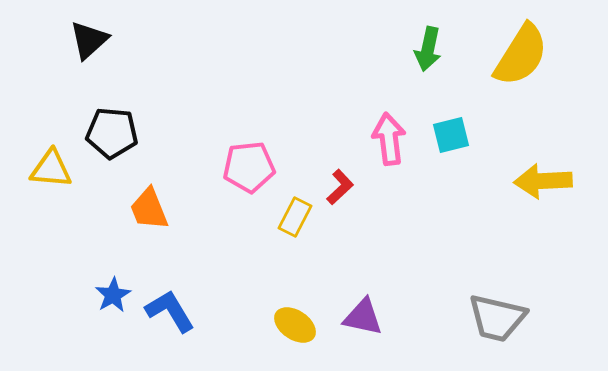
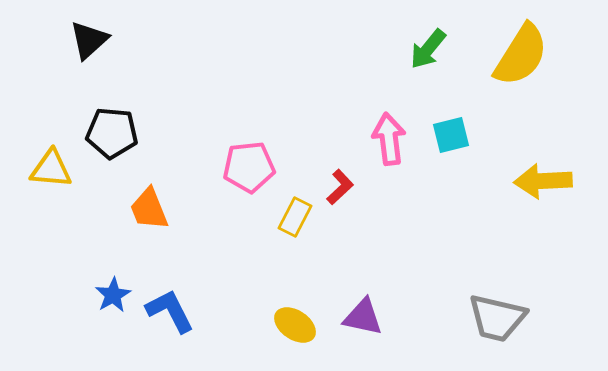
green arrow: rotated 27 degrees clockwise
blue L-shape: rotated 4 degrees clockwise
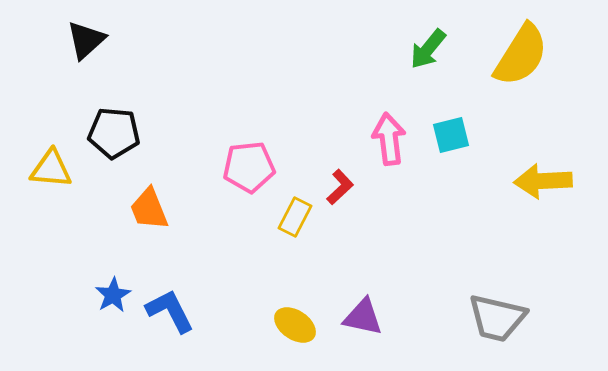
black triangle: moved 3 px left
black pentagon: moved 2 px right
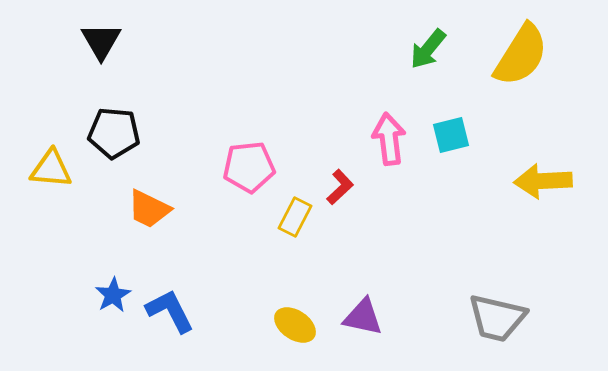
black triangle: moved 15 px right, 1 px down; rotated 18 degrees counterclockwise
orange trapezoid: rotated 42 degrees counterclockwise
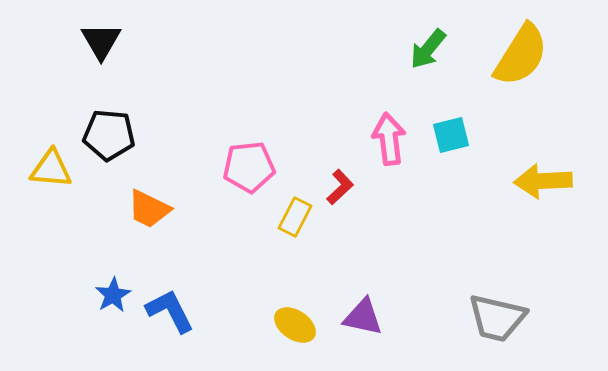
black pentagon: moved 5 px left, 2 px down
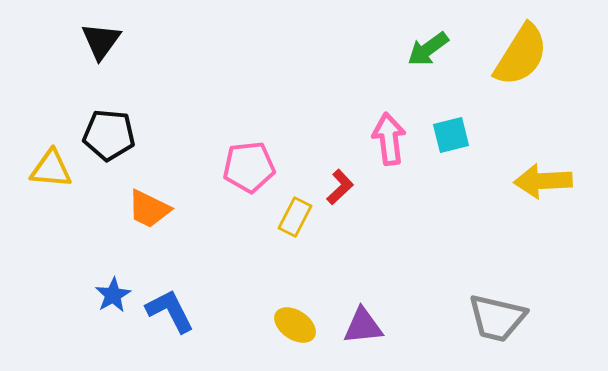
black triangle: rotated 6 degrees clockwise
green arrow: rotated 15 degrees clockwise
purple triangle: moved 9 px down; rotated 18 degrees counterclockwise
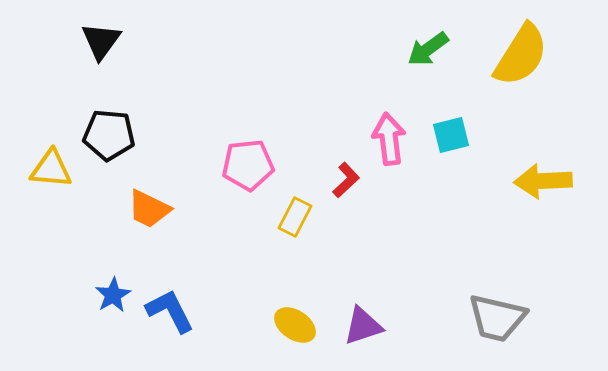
pink pentagon: moved 1 px left, 2 px up
red L-shape: moved 6 px right, 7 px up
purple triangle: rotated 12 degrees counterclockwise
